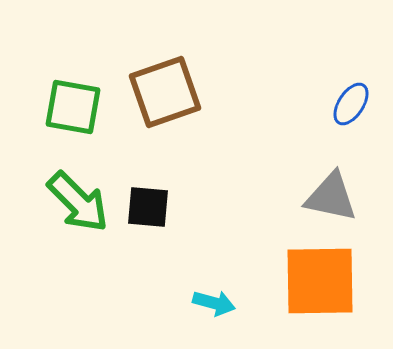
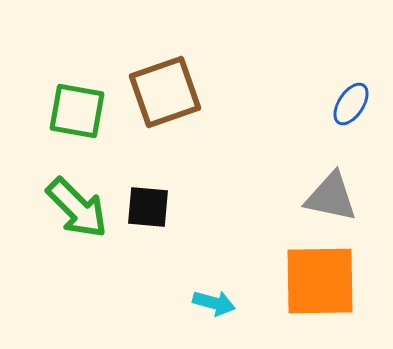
green square: moved 4 px right, 4 px down
green arrow: moved 1 px left, 6 px down
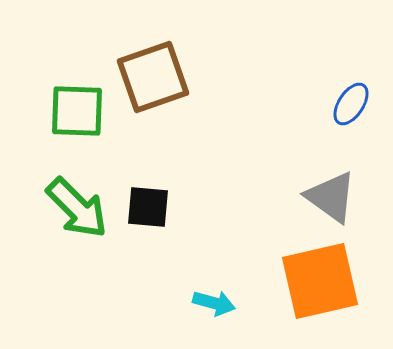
brown square: moved 12 px left, 15 px up
green square: rotated 8 degrees counterclockwise
gray triangle: rotated 24 degrees clockwise
orange square: rotated 12 degrees counterclockwise
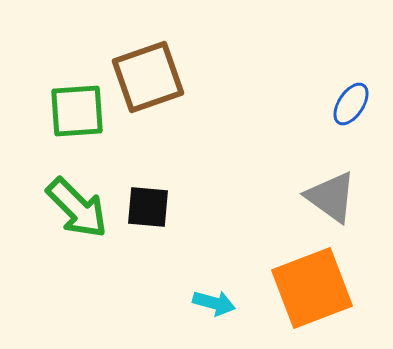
brown square: moved 5 px left
green square: rotated 6 degrees counterclockwise
orange square: moved 8 px left, 7 px down; rotated 8 degrees counterclockwise
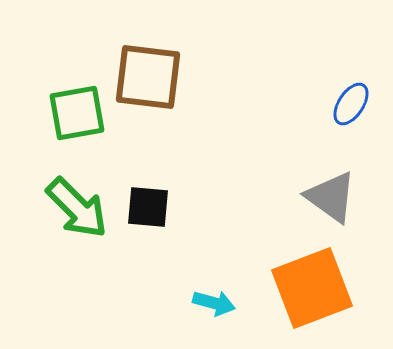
brown square: rotated 26 degrees clockwise
green square: moved 2 px down; rotated 6 degrees counterclockwise
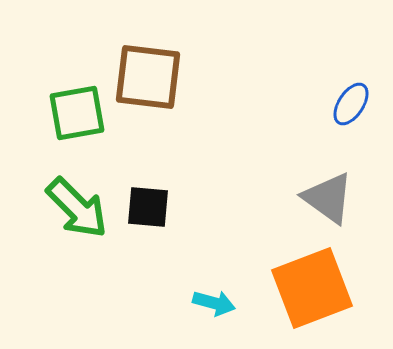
gray triangle: moved 3 px left, 1 px down
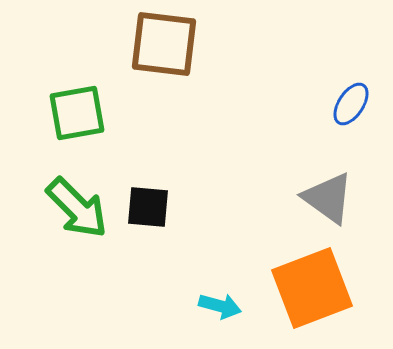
brown square: moved 16 px right, 33 px up
cyan arrow: moved 6 px right, 3 px down
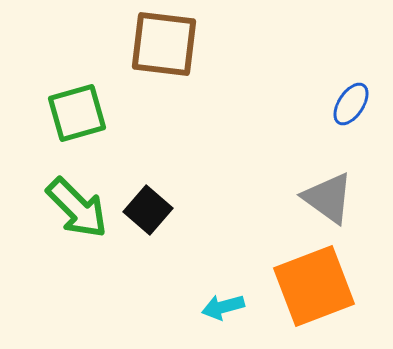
green square: rotated 6 degrees counterclockwise
black square: moved 3 px down; rotated 36 degrees clockwise
orange square: moved 2 px right, 2 px up
cyan arrow: moved 3 px right, 1 px down; rotated 150 degrees clockwise
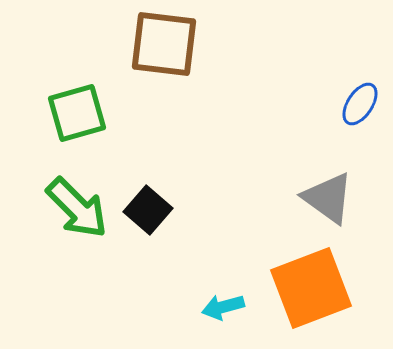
blue ellipse: moved 9 px right
orange square: moved 3 px left, 2 px down
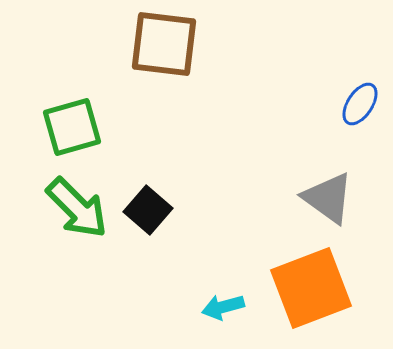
green square: moved 5 px left, 14 px down
